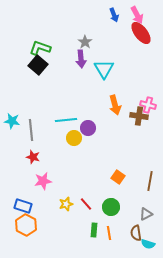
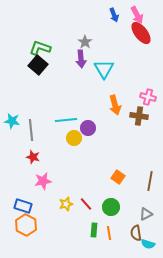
pink cross: moved 8 px up
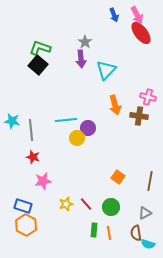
cyan triangle: moved 2 px right, 1 px down; rotated 15 degrees clockwise
yellow circle: moved 3 px right
gray triangle: moved 1 px left, 1 px up
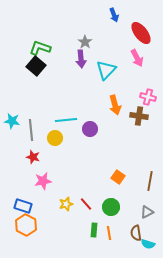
pink arrow: moved 43 px down
black square: moved 2 px left, 1 px down
purple circle: moved 2 px right, 1 px down
yellow circle: moved 22 px left
gray triangle: moved 2 px right, 1 px up
